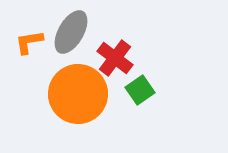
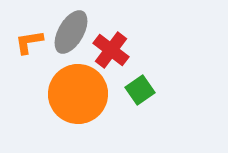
red cross: moved 4 px left, 8 px up
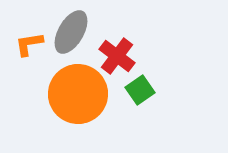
orange L-shape: moved 2 px down
red cross: moved 6 px right, 6 px down
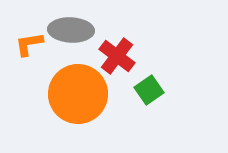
gray ellipse: moved 2 px up; rotated 63 degrees clockwise
green square: moved 9 px right
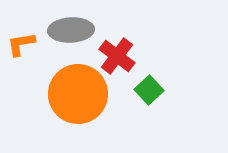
gray ellipse: rotated 6 degrees counterclockwise
orange L-shape: moved 8 px left
green square: rotated 8 degrees counterclockwise
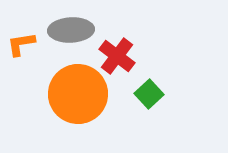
green square: moved 4 px down
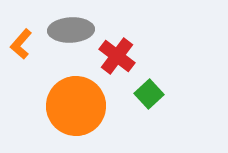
orange L-shape: rotated 40 degrees counterclockwise
orange circle: moved 2 px left, 12 px down
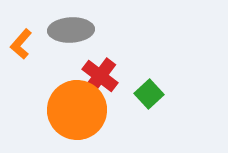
red cross: moved 17 px left, 20 px down
orange circle: moved 1 px right, 4 px down
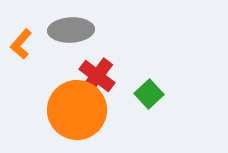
red cross: moved 3 px left
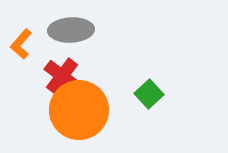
red cross: moved 35 px left
orange circle: moved 2 px right
